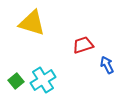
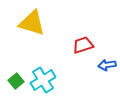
blue arrow: rotated 72 degrees counterclockwise
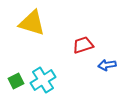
green square: rotated 14 degrees clockwise
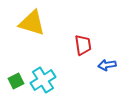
red trapezoid: rotated 100 degrees clockwise
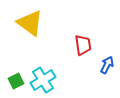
yellow triangle: moved 2 px left; rotated 20 degrees clockwise
blue arrow: rotated 126 degrees clockwise
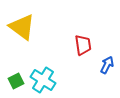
yellow triangle: moved 8 px left, 4 px down
cyan cross: rotated 25 degrees counterclockwise
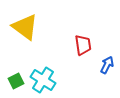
yellow triangle: moved 3 px right
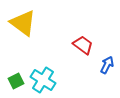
yellow triangle: moved 2 px left, 4 px up
red trapezoid: rotated 45 degrees counterclockwise
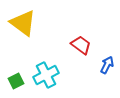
red trapezoid: moved 2 px left
cyan cross: moved 3 px right, 5 px up; rotated 30 degrees clockwise
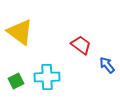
yellow triangle: moved 3 px left, 9 px down
blue arrow: rotated 66 degrees counterclockwise
cyan cross: moved 1 px right, 2 px down; rotated 25 degrees clockwise
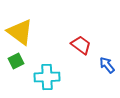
green square: moved 20 px up
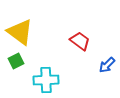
red trapezoid: moved 1 px left, 4 px up
blue arrow: rotated 96 degrees counterclockwise
cyan cross: moved 1 px left, 3 px down
